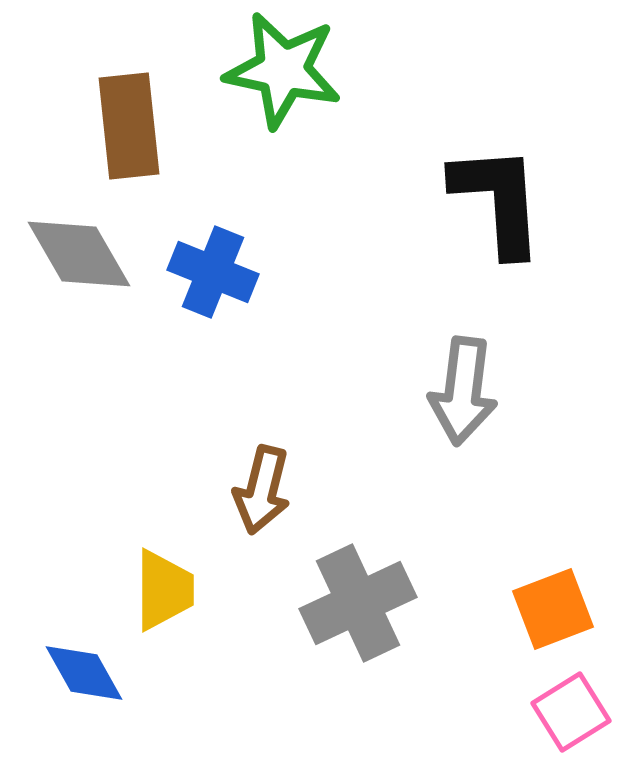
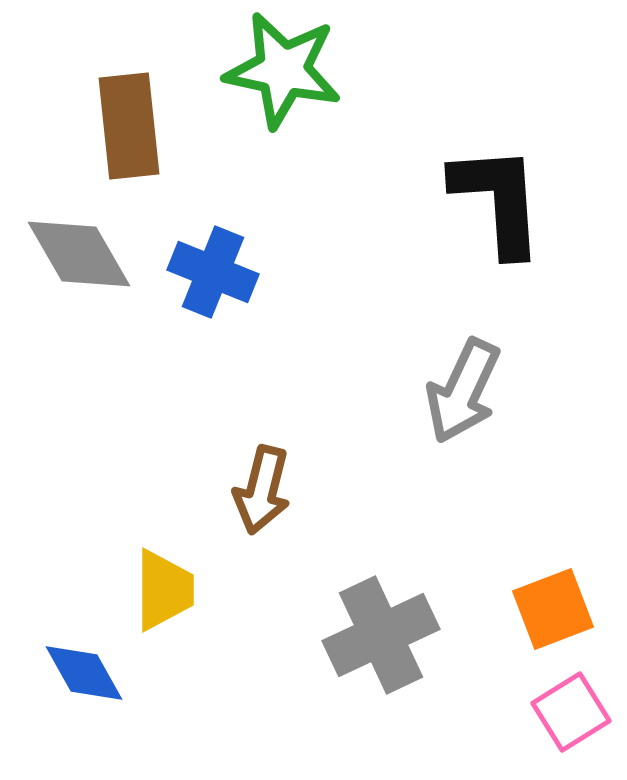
gray arrow: rotated 18 degrees clockwise
gray cross: moved 23 px right, 32 px down
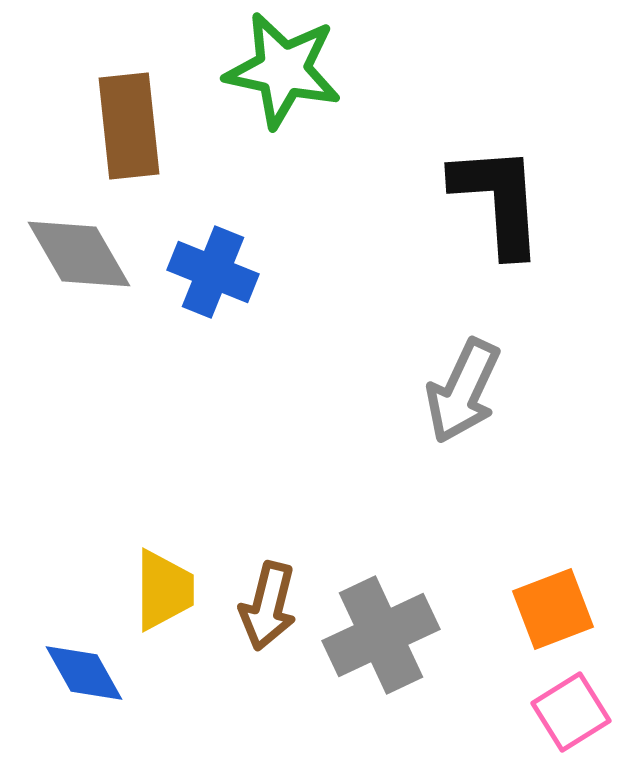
brown arrow: moved 6 px right, 116 px down
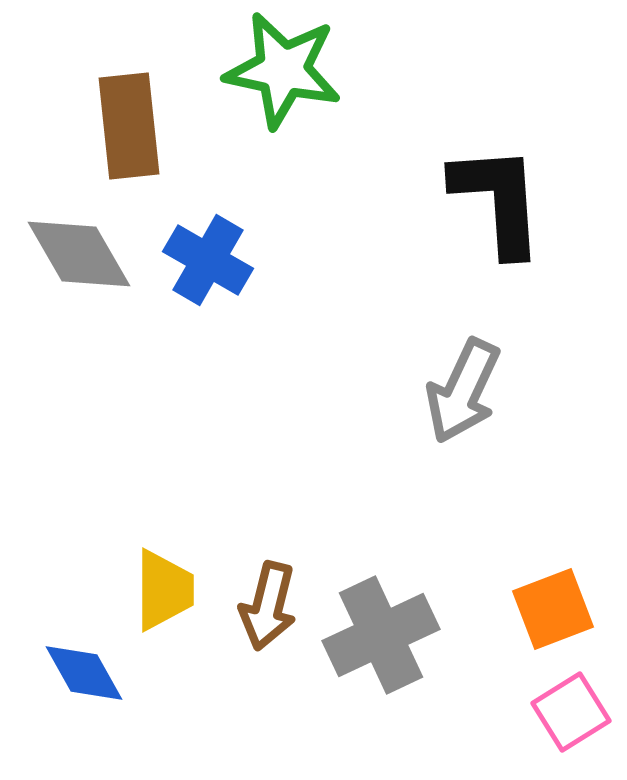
blue cross: moved 5 px left, 12 px up; rotated 8 degrees clockwise
